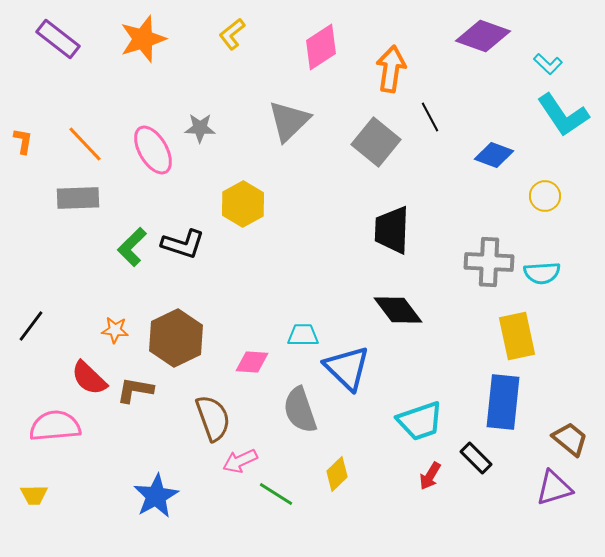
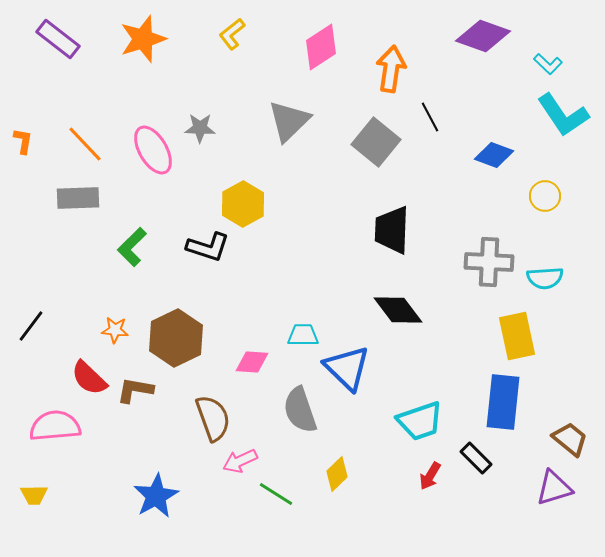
black L-shape at (183, 244): moved 25 px right, 3 px down
cyan semicircle at (542, 273): moved 3 px right, 5 px down
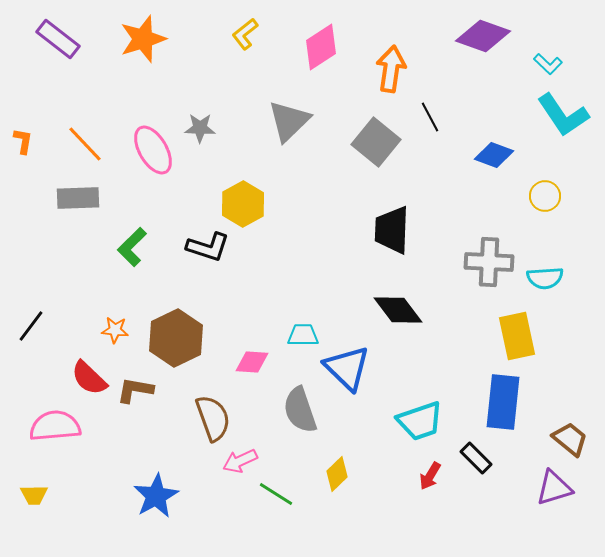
yellow L-shape at (232, 34): moved 13 px right
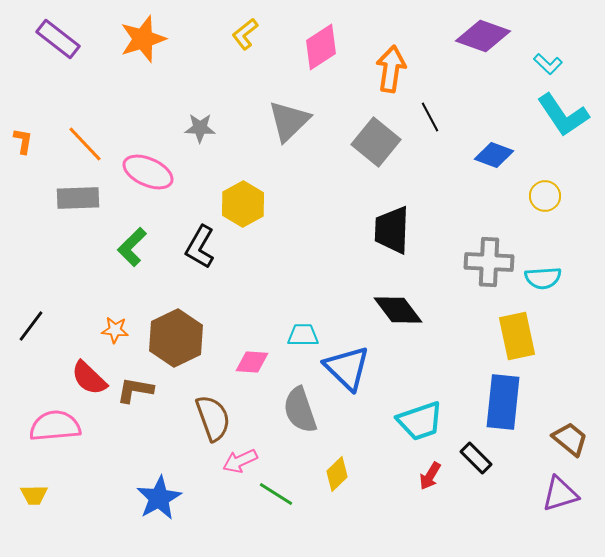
pink ellipse at (153, 150): moved 5 px left, 22 px down; rotated 36 degrees counterclockwise
black L-shape at (208, 247): moved 8 px left; rotated 102 degrees clockwise
cyan semicircle at (545, 278): moved 2 px left
purple triangle at (554, 488): moved 6 px right, 6 px down
blue star at (156, 496): moved 3 px right, 2 px down
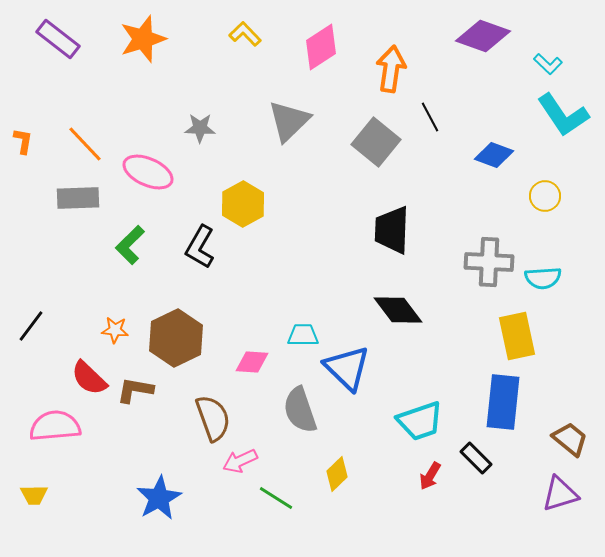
yellow L-shape at (245, 34): rotated 84 degrees clockwise
green L-shape at (132, 247): moved 2 px left, 2 px up
green line at (276, 494): moved 4 px down
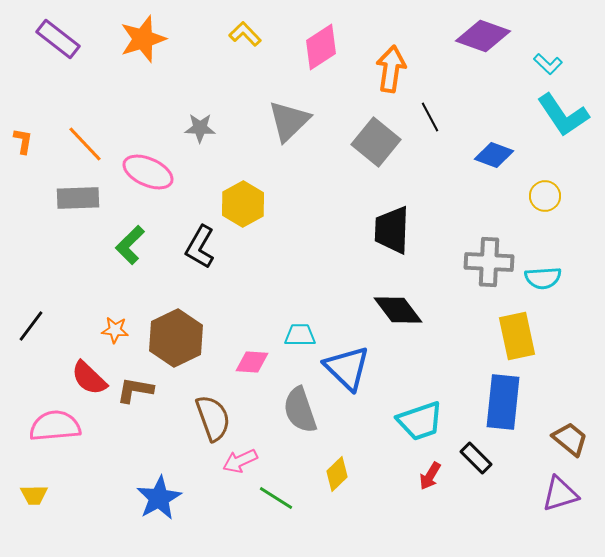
cyan trapezoid at (303, 335): moved 3 px left
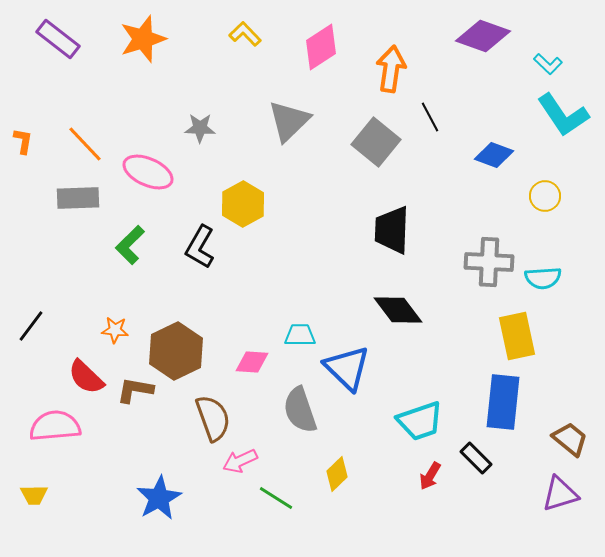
brown hexagon at (176, 338): moved 13 px down
red semicircle at (89, 378): moved 3 px left, 1 px up
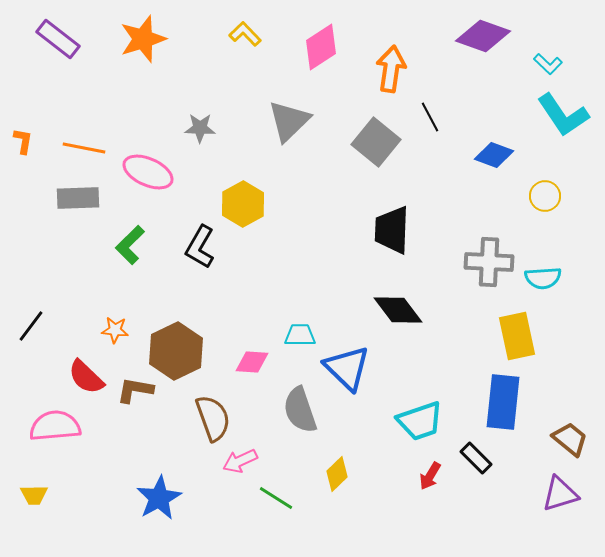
orange line at (85, 144): moved 1 px left, 4 px down; rotated 36 degrees counterclockwise
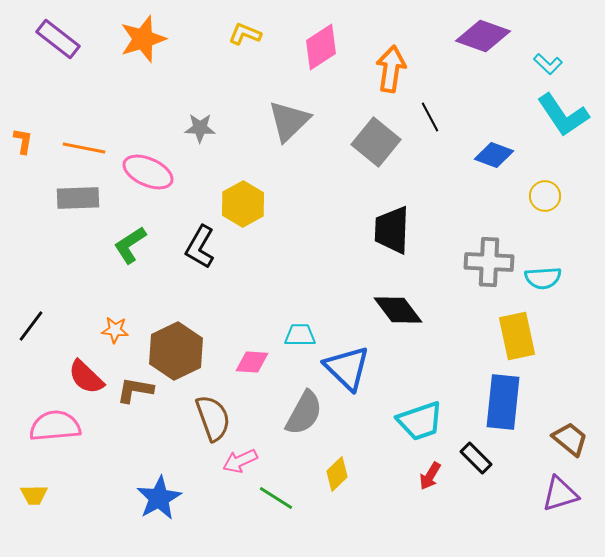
yellow L-shape at (245, 34): rotated 24 degrees counterclockwise
green L-shape at (130, 245): rotated 12 degrees clockwise
gray semicircle at (300, 410): moved 4 px right, 3 px down; rotated 132 degrees counterclockwise
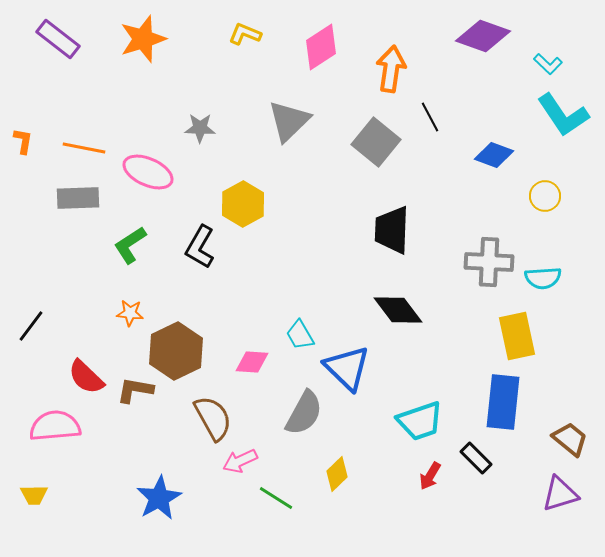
orange star at (115, 330): moved 15 px right, 17 px up
cyan trapezoid at (300, 335): rotated 120 degrees counterclockwise
brown semicircle at (213, 418): rotated 9 degrees counterclockwise
